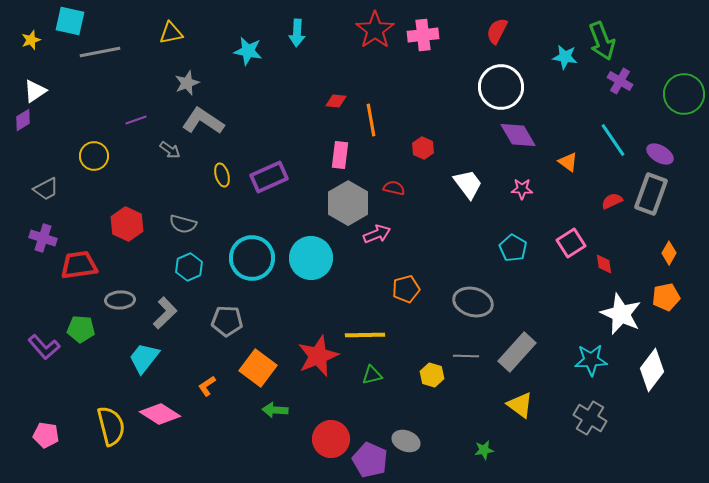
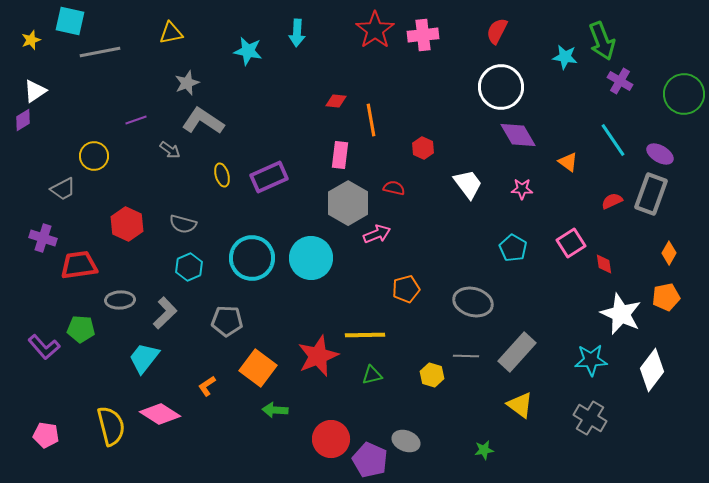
gray trapezoid at (46, 189): moved 17 px right
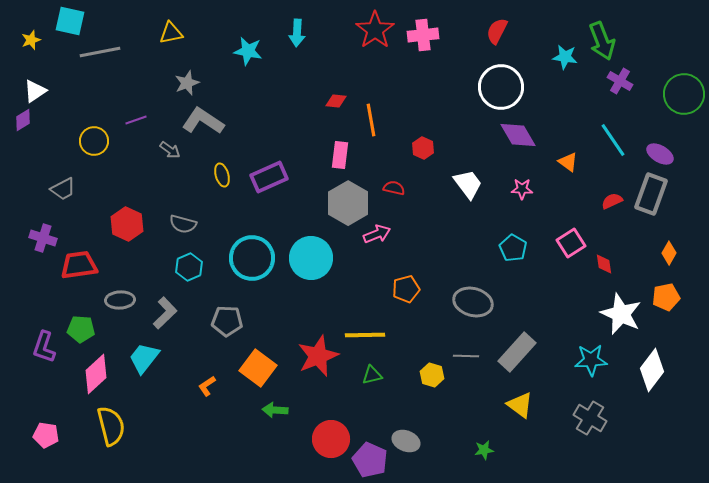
yellow circle at (94, 156): moved 15 px up
purple L-shape at (44, 347): rotated 60 degrees clockwise
pink diamond at (160, 414): moved 64 px left, 40 px up; rotated 75 degrees counterclockwise
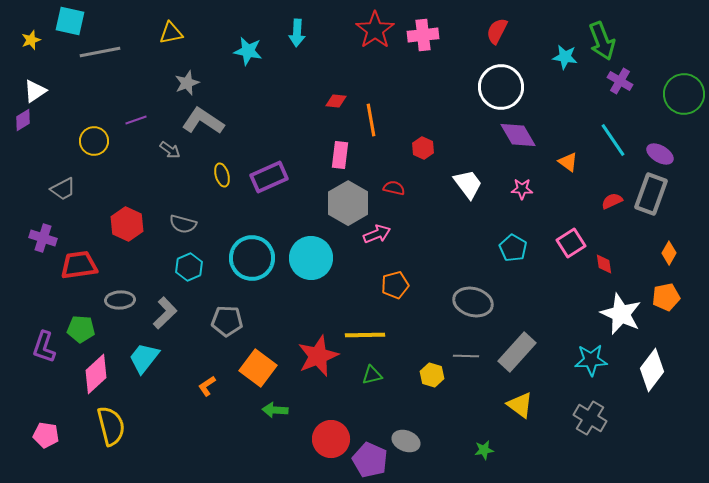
orange pentagon at (406, 289): moved 11 px left, 4 px up
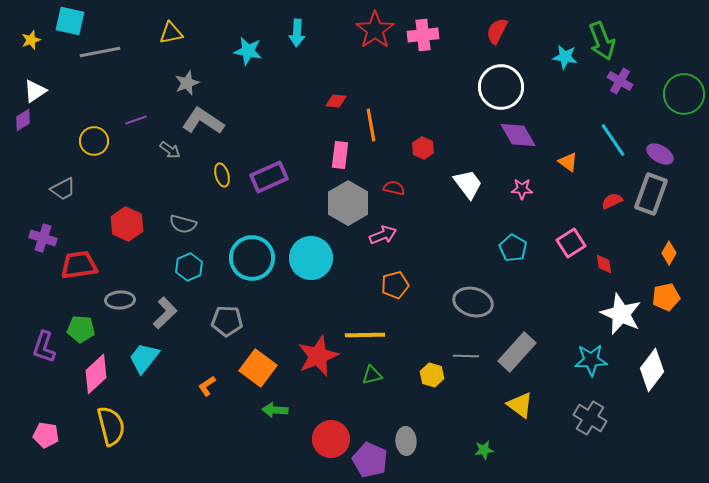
orange line at (371, 120): moved 5 px down
pink arrow at (377, 234): moved 6 px right, 1 px down
gray ellipse at (406, 441): rotated 64 degrees clockwise
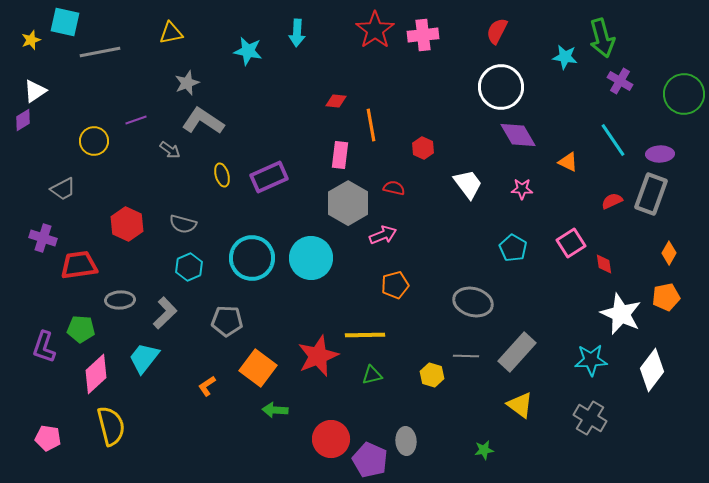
cyan square at (70, 21): moved 5 px left, 1 px down
green arrow at (602, 41): moved 3 px up; rotated 6 degrees clockwise
purple ellipse at (660, 154): rotated 32 degrees counterclockwise
orange triangle at (568, 162): rotated 10 degrees counterclockwise
pink pentagon at (46, 435): moved 2 px right, 3 px down
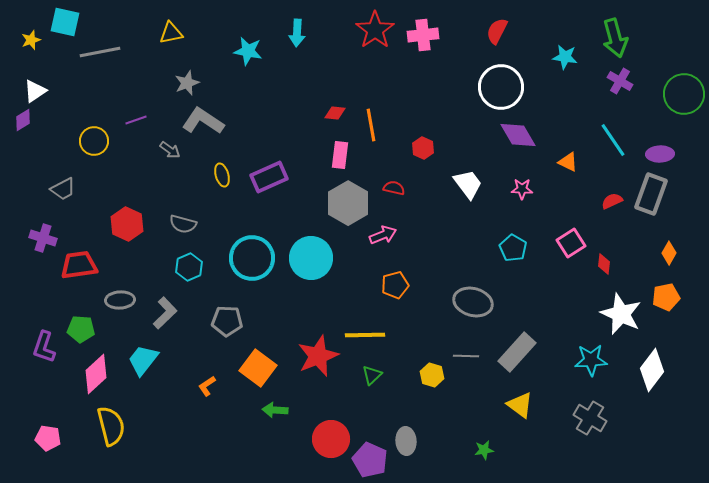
green arrow at (602, 38): moved 13 px right
red diamond at (336, 101): moved 1 px left, 12 px down
red diamond at (604, 264): rotated 15 degrees clockwise
cyan trapezoid at (144, 358): moved 1 px left, 2 px down
green triangle at (372, 375): rotated 30 degrees counterclockwise
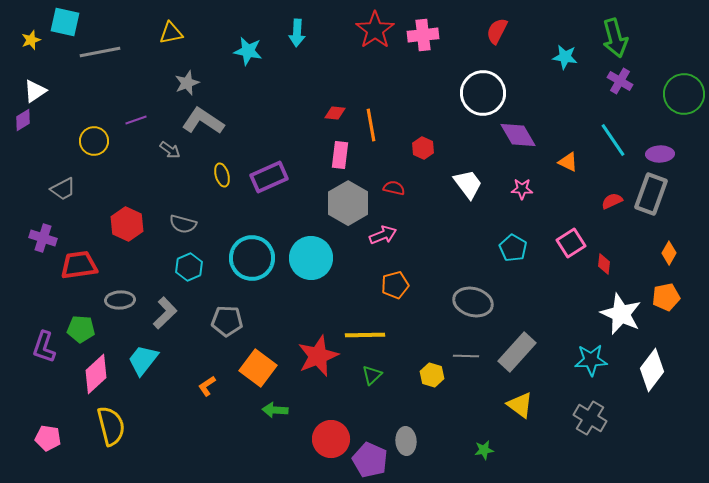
white circle at (501, 87): moved 18 px left, 6 px down
